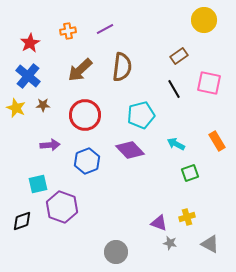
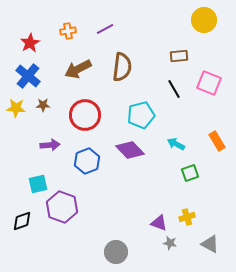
brown rectangle: rotated 30 degrees clockwise
brown arrow: moved 2 px left, 1 px up; rotated 16 degrees clockwise
pink square: rotated 10 degrees clockwise
yellow star: rotated 18 degrees counterclockwise
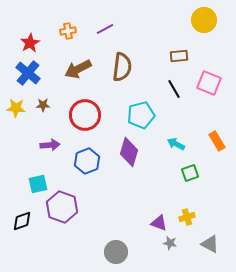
blue cross: moved 3 px up
purple diamond: moved 1 px left, 2 px down; rotated 60 degrees clockwise
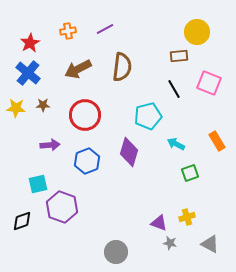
yellow circle: moved 7 px left, 12 px down
cyan pentagon: moved 7 px right, 1 px down
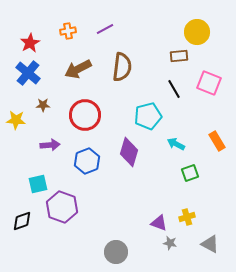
yellow star: moved 12 px down
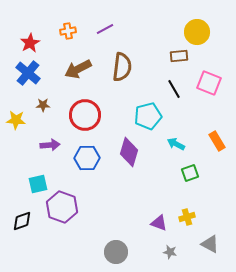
blue hexagon: moved 3 px up; rotated 20 degrees clockwise
gray star: moved 9 px down
